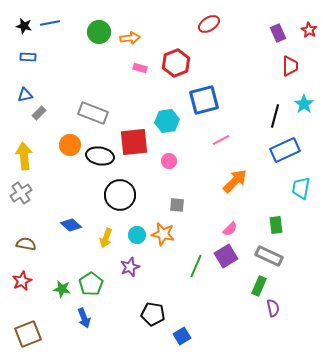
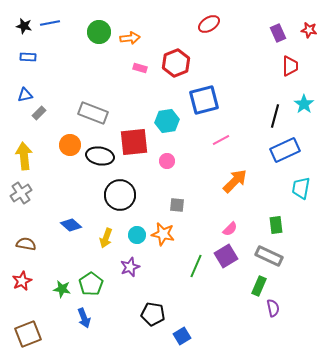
red star at (309, 30): rotated 21 degrees counterclockwise
pink circle at (169, 161): moved 2 px left
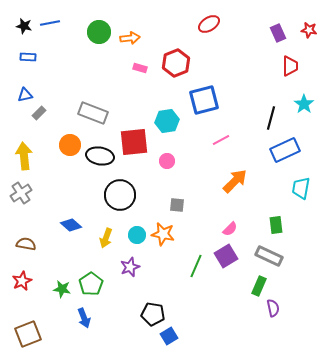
black line at (275, 116): moved 4 px left, 2 px down
blue square at (182, 336): moved 13 px left
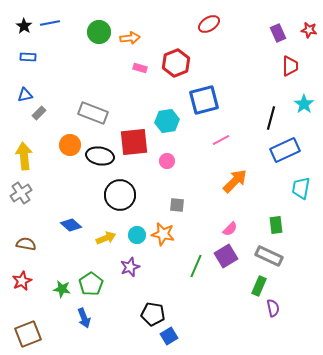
black star at (24, 26): rotated 21 degrees clockwise
yellow arrow at (106, 238): rotated 132 degrees counterclockwise
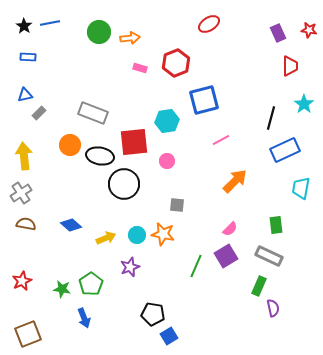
black circle at (120, 195): moved 4 px right, 11 px up
brown semicircle at (26, 244): moved 20 px up
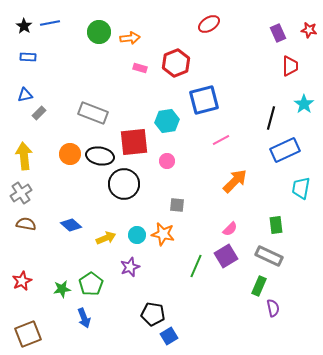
orange circle at (70, 145): moved 9 px down
green star at (62, 289): rotated 18 degrees counterclockwise
